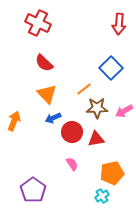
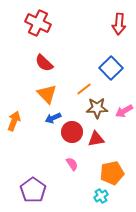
cyan cross: moved 1 px left
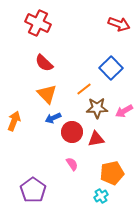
red arrow: rotated 75 degrees counterclockwise
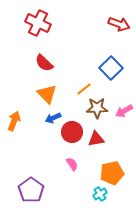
purple pentagon: moved 2 px left
cyan cross: moved 1 px left, 2 px up
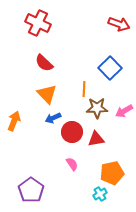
blue square: moved 1 px left
orange line: rotated 49 degrees counterclockwise
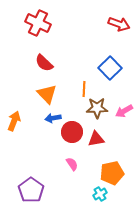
blue arrow: rotated 14 degrees clockwise
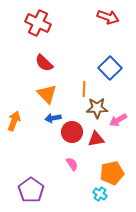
red arrow: moved 11 px left, 7 px up
pink arrow: moved 6 px left, 9 px down
cyan cross: rotated 24 degrees counterclockwise
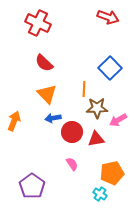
purple pentagon: moved 1 px right, 4 px up
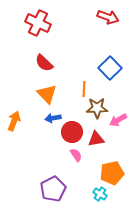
pink semicircle: moved 4 px right, 9 px up
purple pentagon: moved 21 px right, 3 px down; rotated 10 degrees clockwise
